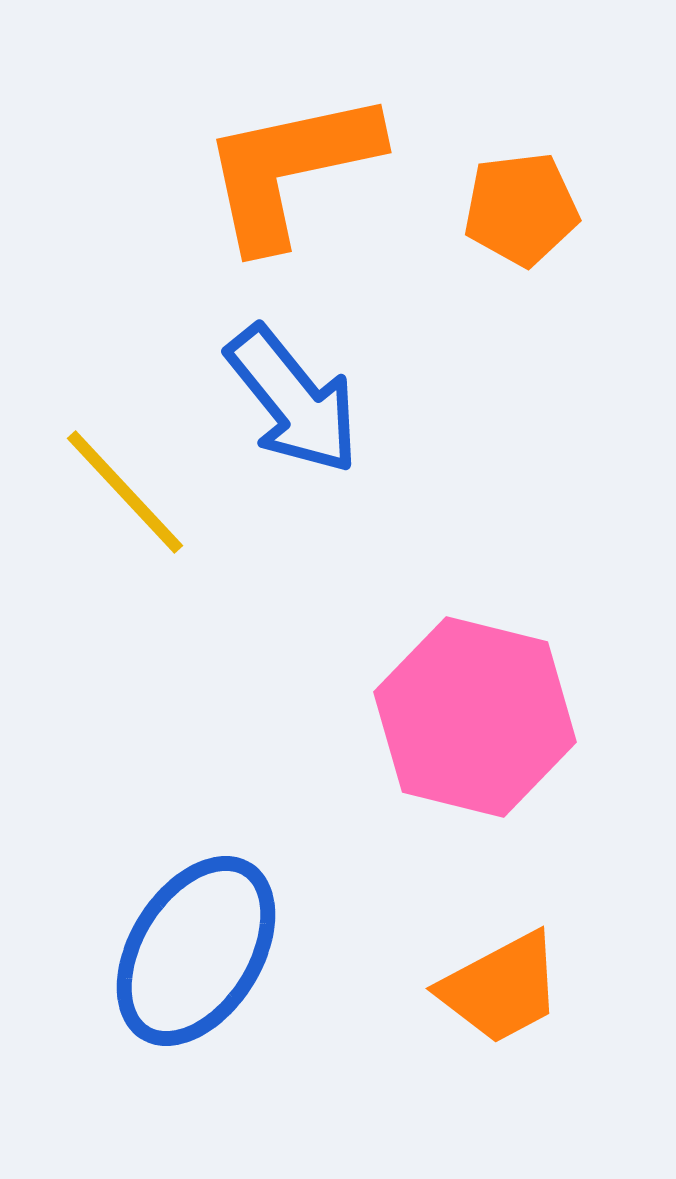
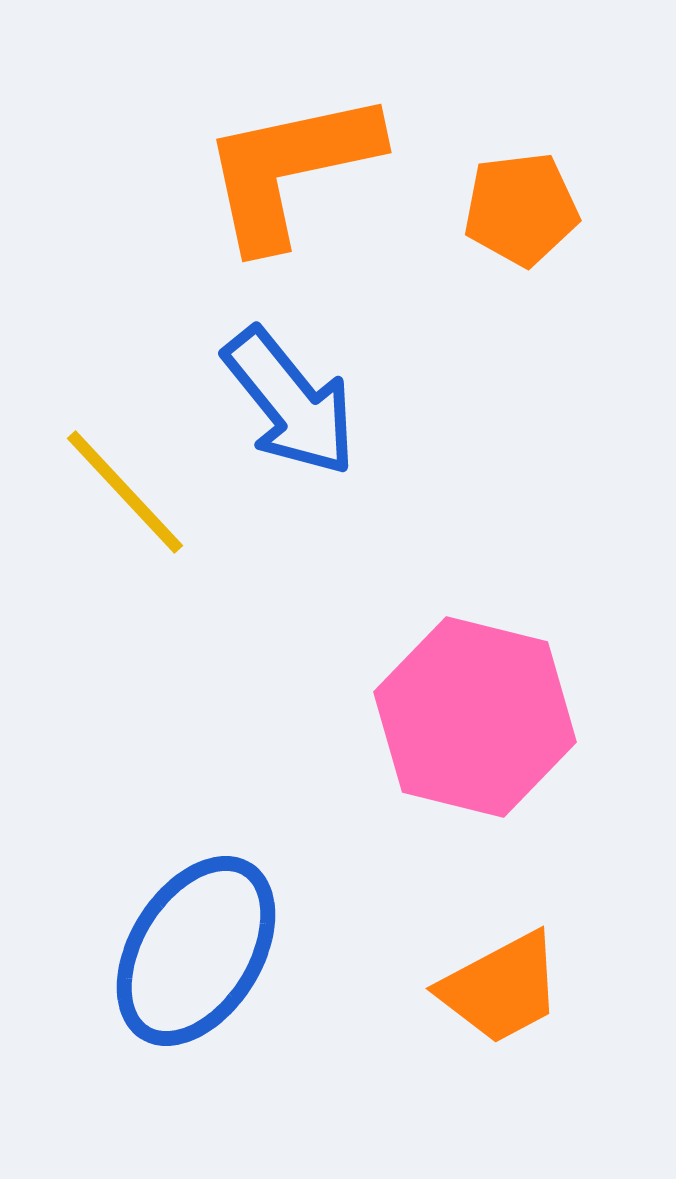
blue arrow: moved 3 px left, 2 px down
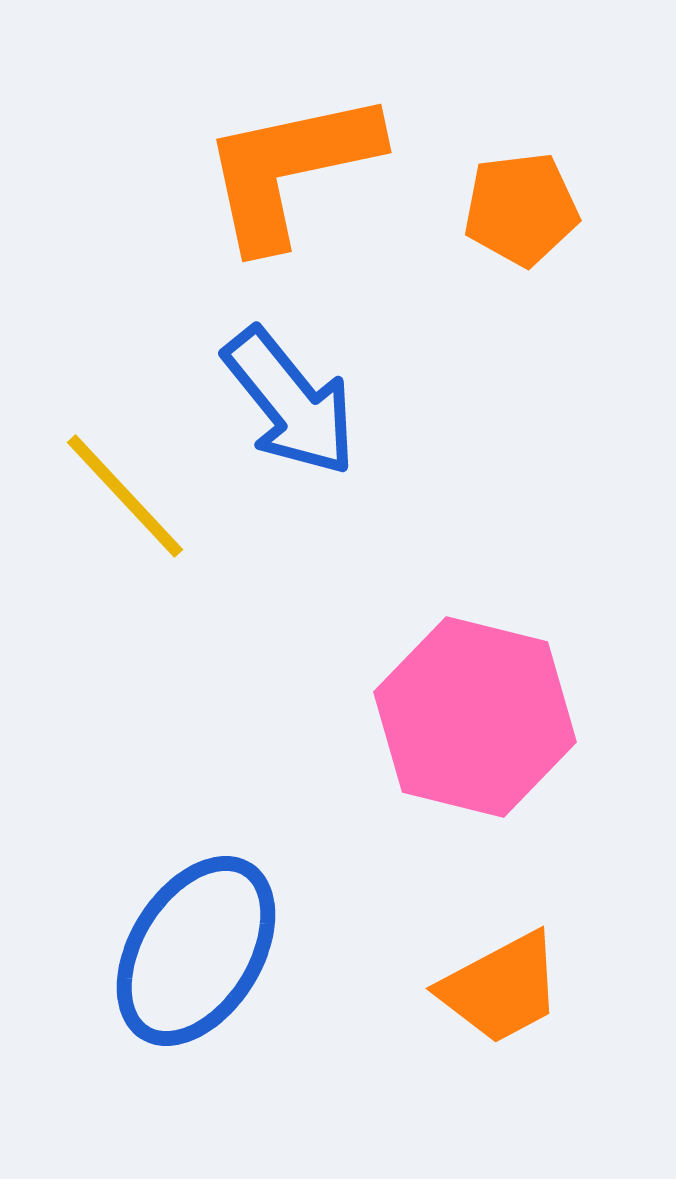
yellow line: moved 4 px down
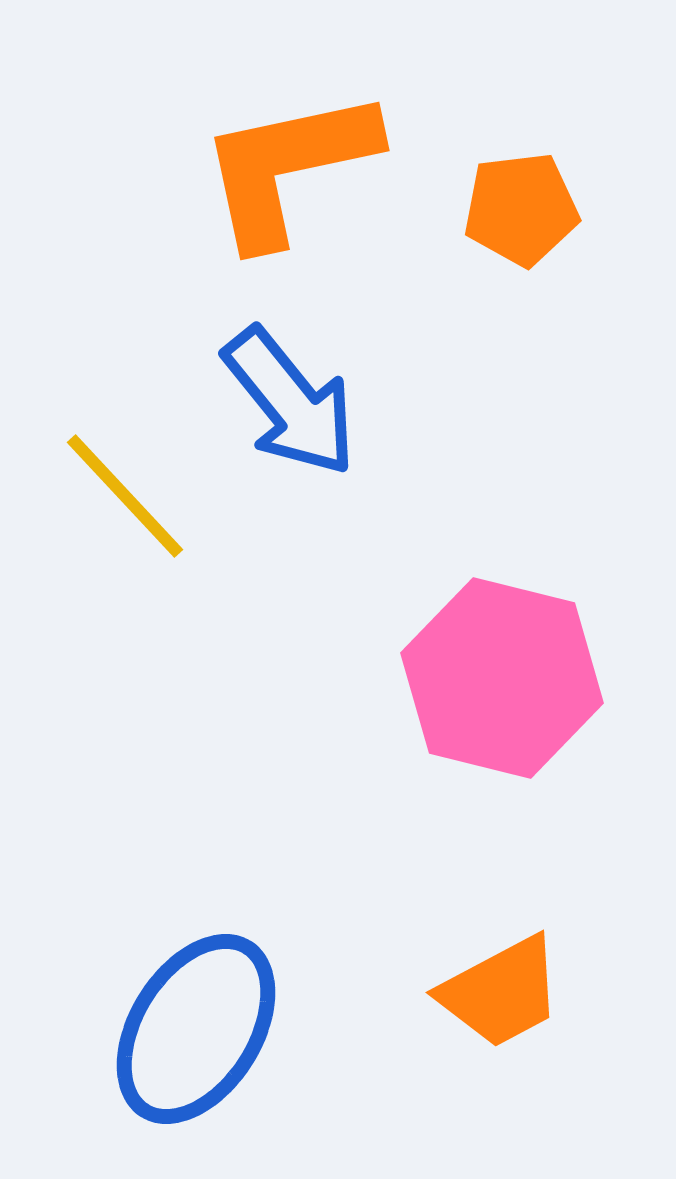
orange L-shape: moved 2 px left, 2 px up
pink hexagon: moved 27 px right, 39 px up
blue ellipse: moved 78 px down
orange trapezoid: moved 4 px down
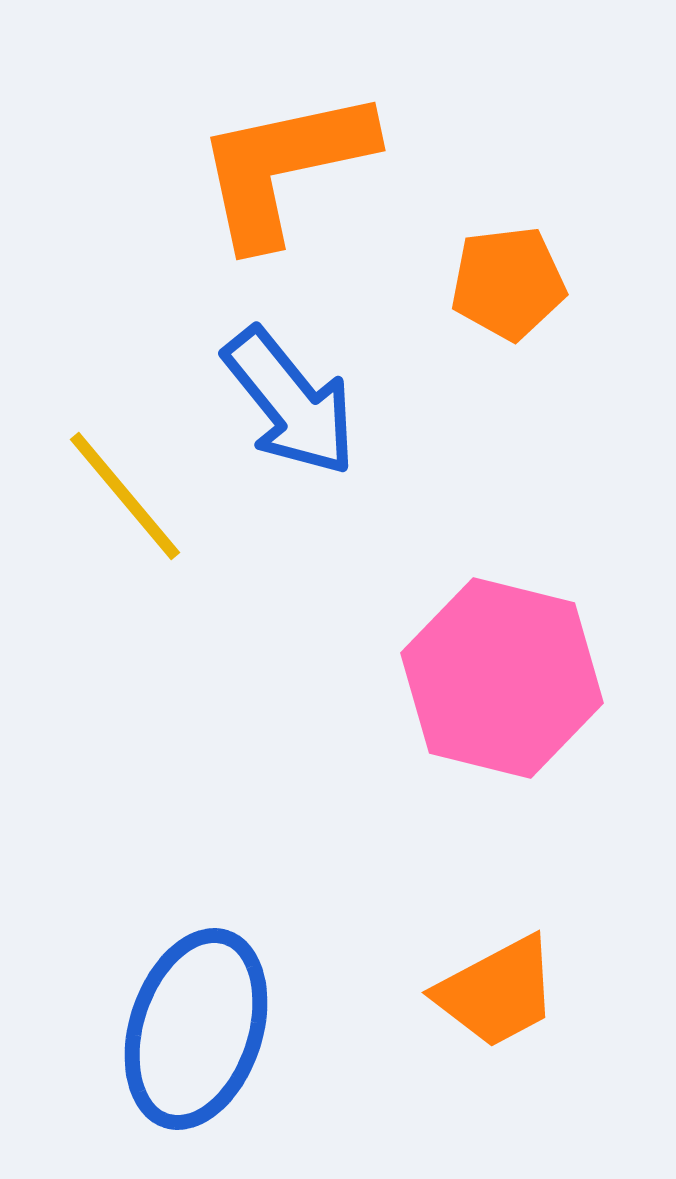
orange L-shape: moved 4 px left
orange pentagon: moved 13 px left, 74 px down
yellow line: rotated 3 degrees clockwise
orange trapezoid: moved 4 px left
blue ellipse: rotated 14 degrees counterclockwise
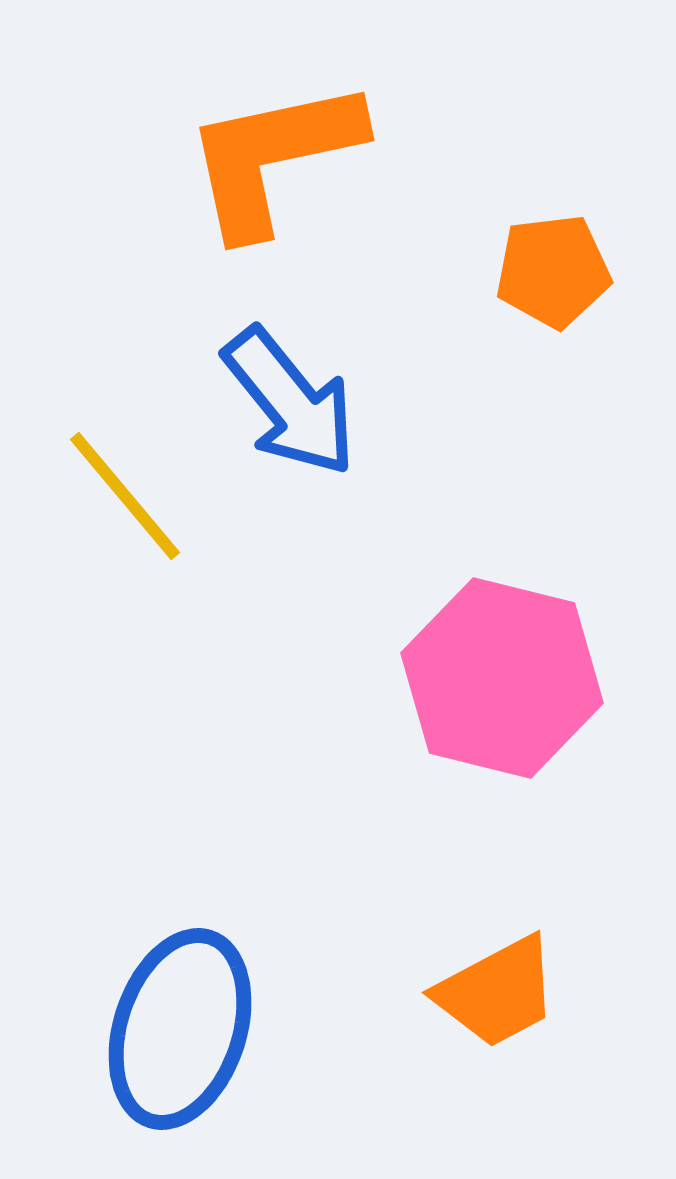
orange L-shape: moved 11 px left, 10 px up
orange pentagon: moved 45 px right, 12 px up
blue ellipse: moved 16 px left
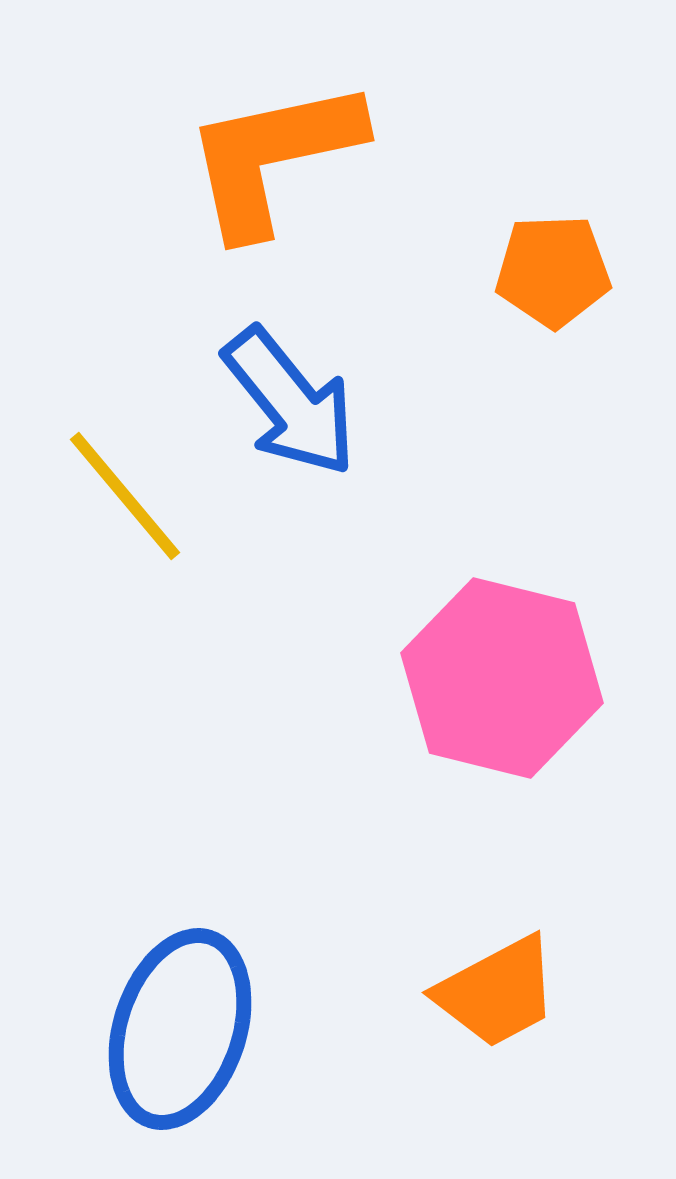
orange pentagon: rotated 5 degrees clockwise
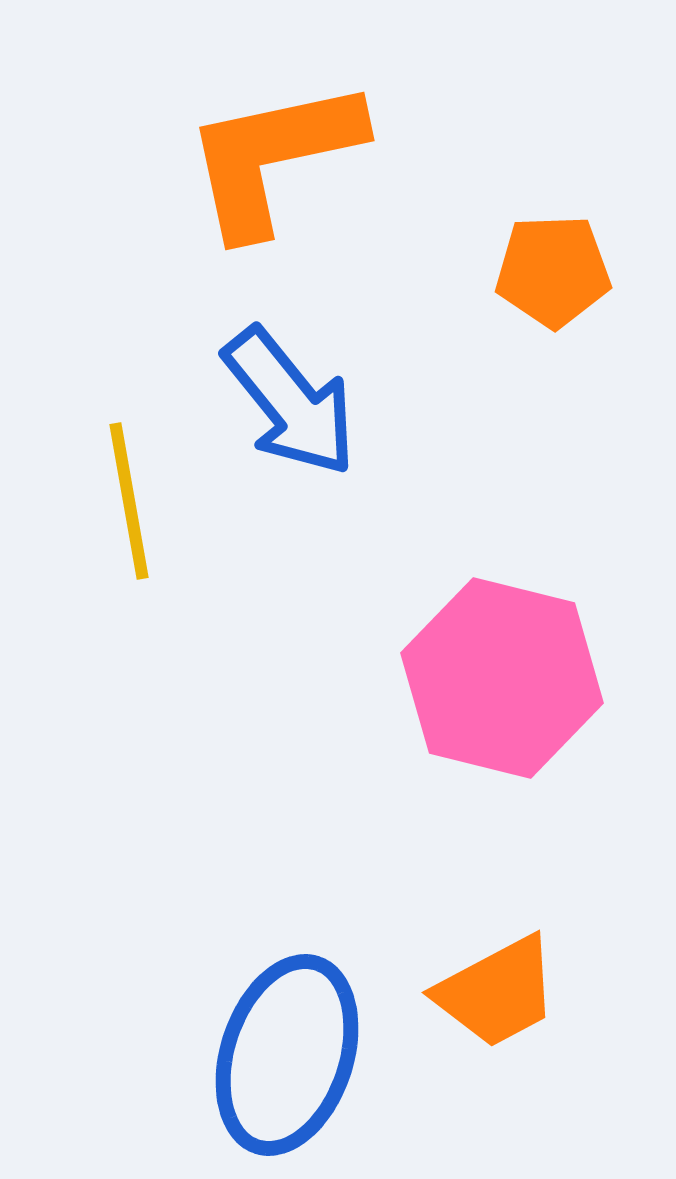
yellow line: moved 4 px right, 5 px down; rotated 30 degrees clockwise
blue ellipse: moved 107 px right, 26 px down
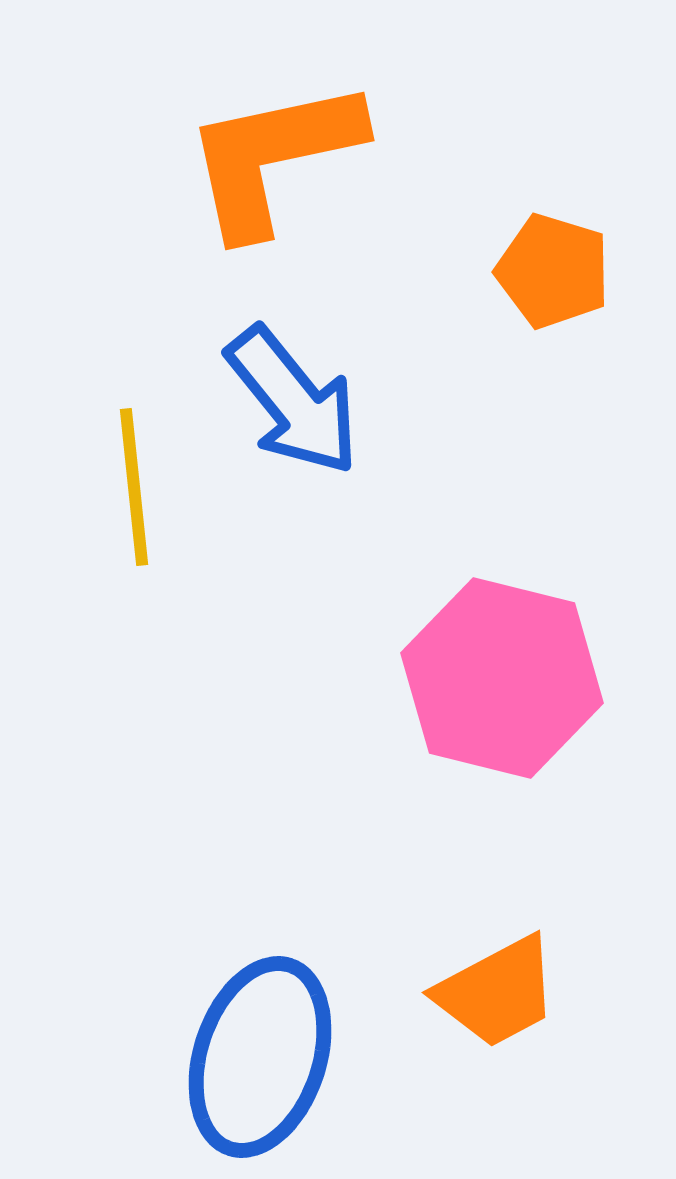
orange pentagon: rotated 19 degrees clockwise
blue arrow: moved 3 px right, 1 px up
yellow line: moved 5 px right, 14 px up; rotated 4 degrees clockwise
blue ellipse: moved 27 px left, 2 px down
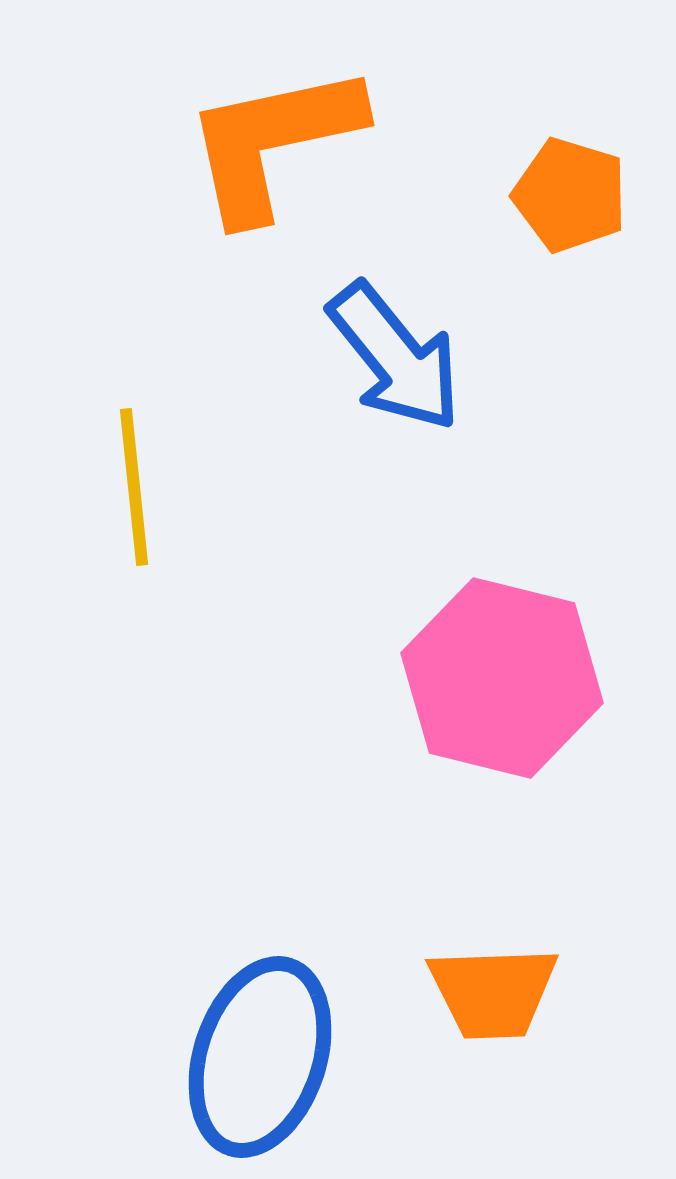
orange L-shape: moved 15 px up
orange pentagon: moved 17 px right, 76 px up
blue arrow: moved 102 px right, 44 px up
orange trapezoid: moved 4 px left; rotated 26 degrees clockwise
